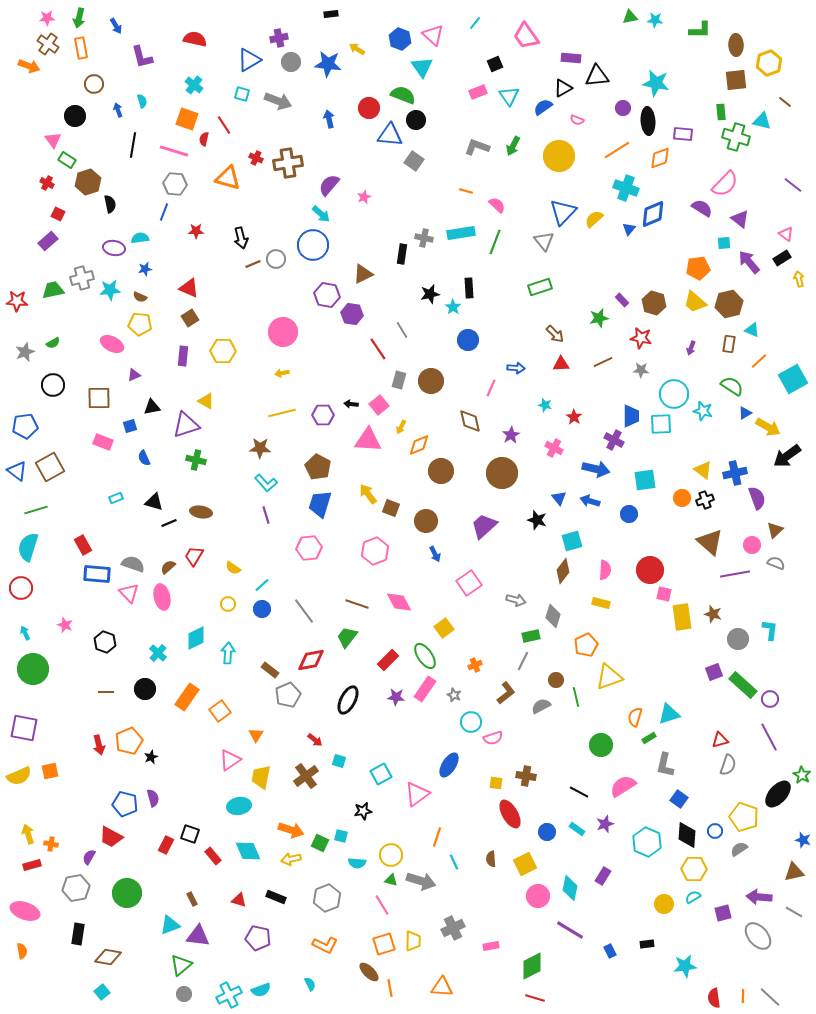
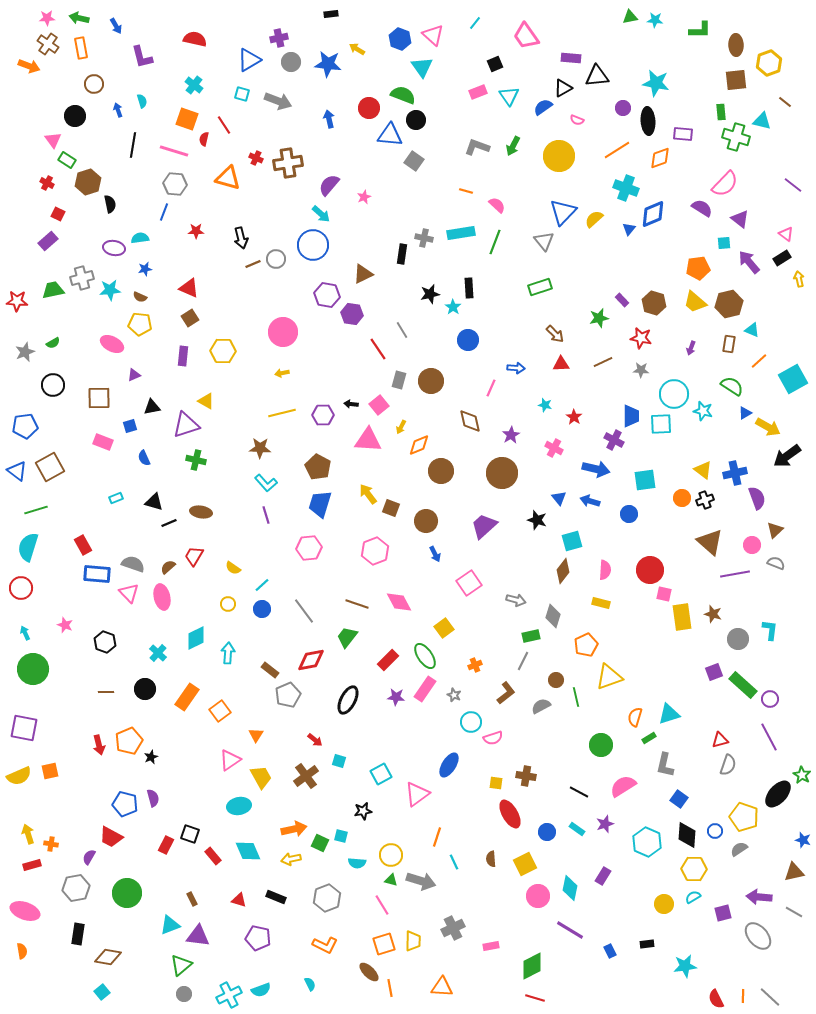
green arrow at (79, 18): rotated 90 degrees clockwise
yellow trapezoid at (261, 777): rotated 140 degrees clockwise
orange arrow at (291, 830): moved 3 px right, 1 px up; rotated 30 degrees counterclockwise
red semicircle at (714, 998): moved 2 px right, 1 px down; rotated 18 degrees counterclockwise
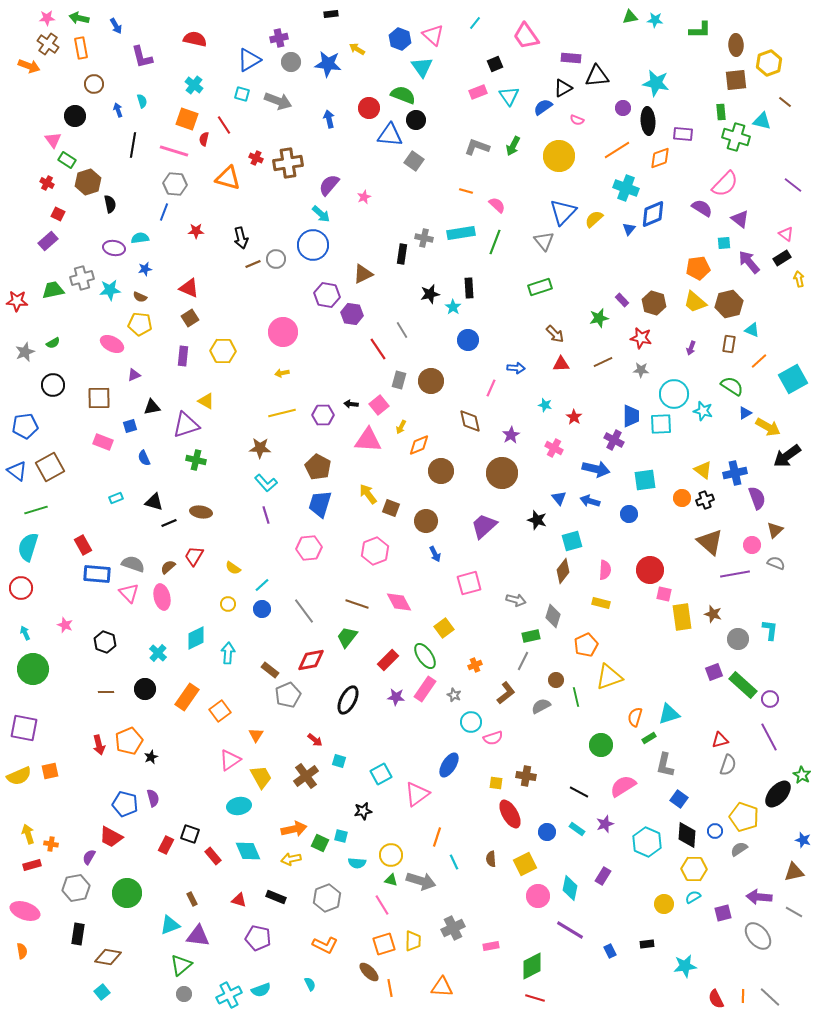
pink square at (469, 583): rotated 20 degrees clockwise
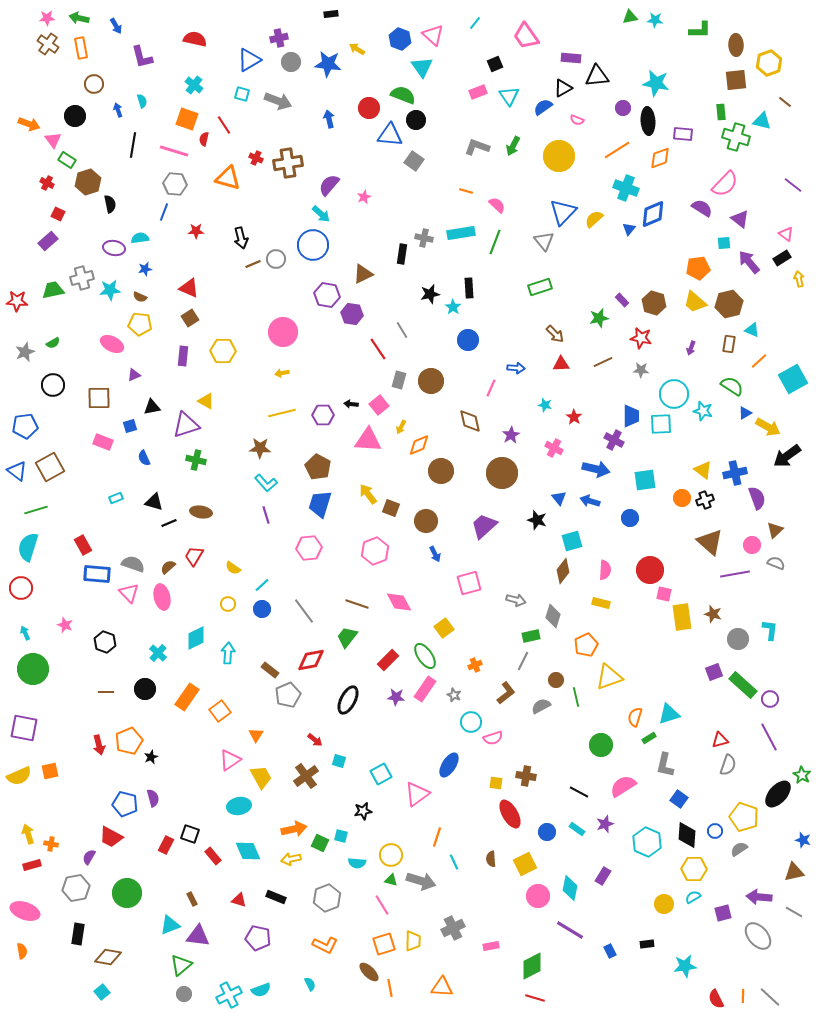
orange arrow at (29, 66): moved 58 px down
blue circle at (629, 514): moved 1 px right, 4 px down
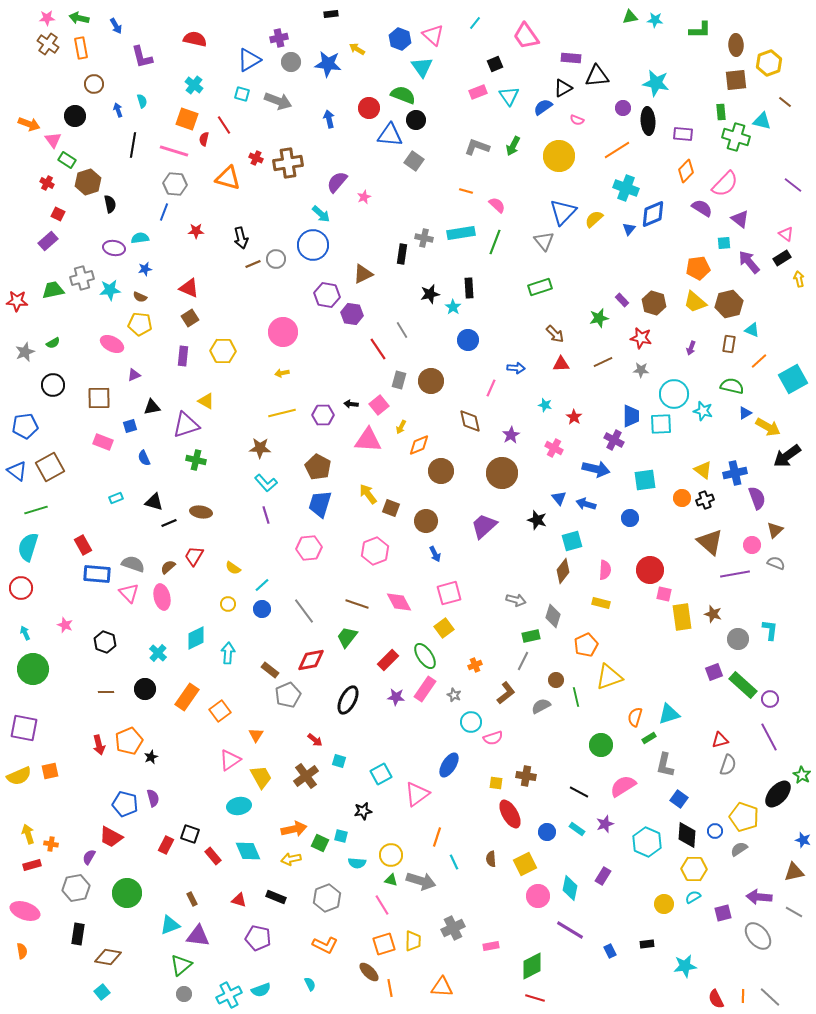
orange diamond at (660, 158): moved 26 px right, 13 px down; rotated 25 degrees counterclockwise
purple semicircle at (329, 185): moved 8 px right, 3 px up
green semicircle at (732, 386): rotated 20 degrees counterclockwise
blue arrow at (590, 501): moved 4 px left, 3 px down
pink square at (469, 583): moved 20 px left, 10 px down
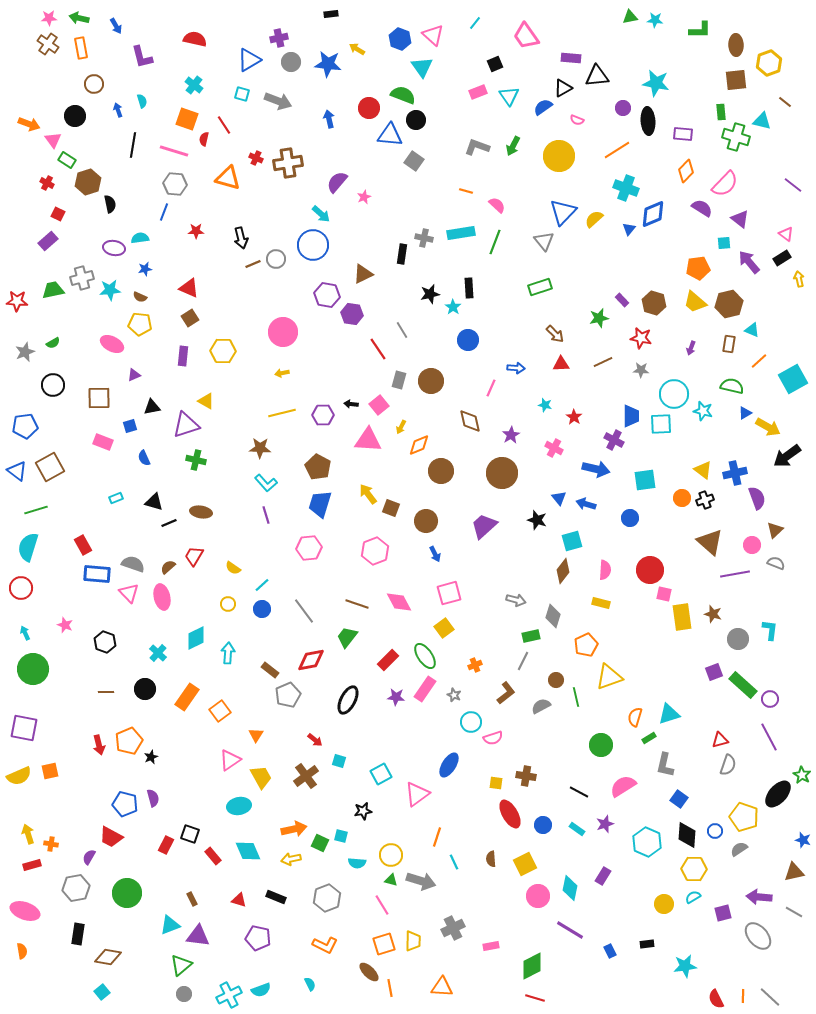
pink star at (47, 18): moved 2 px right
blue circle at (547, 832): moved 4 px left, 7 px up
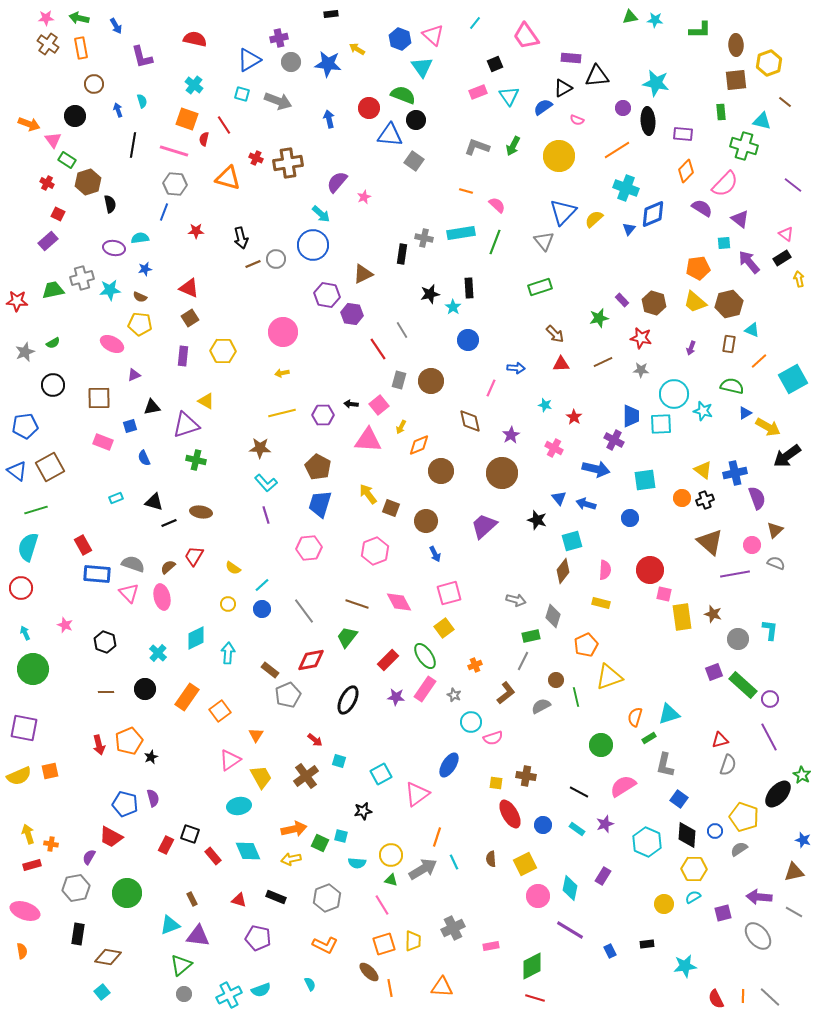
pink star at (49, 18): moved 3 px left
green cross at (736, 137): moved 8 px right, 9 px down
gray arrow at (421, 881): moved 2 px right, 12 px up; rotated 48 degrees counterclockwise
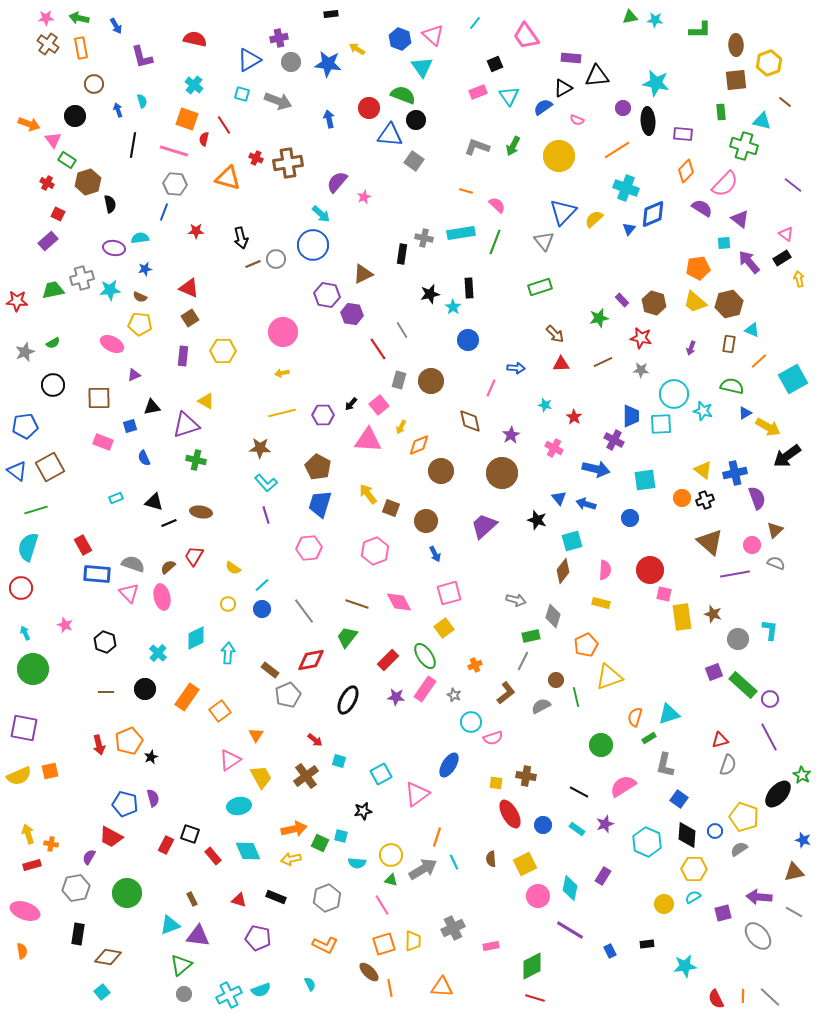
black arrow at (351, 404): rotated 56 degrees counterclockwise
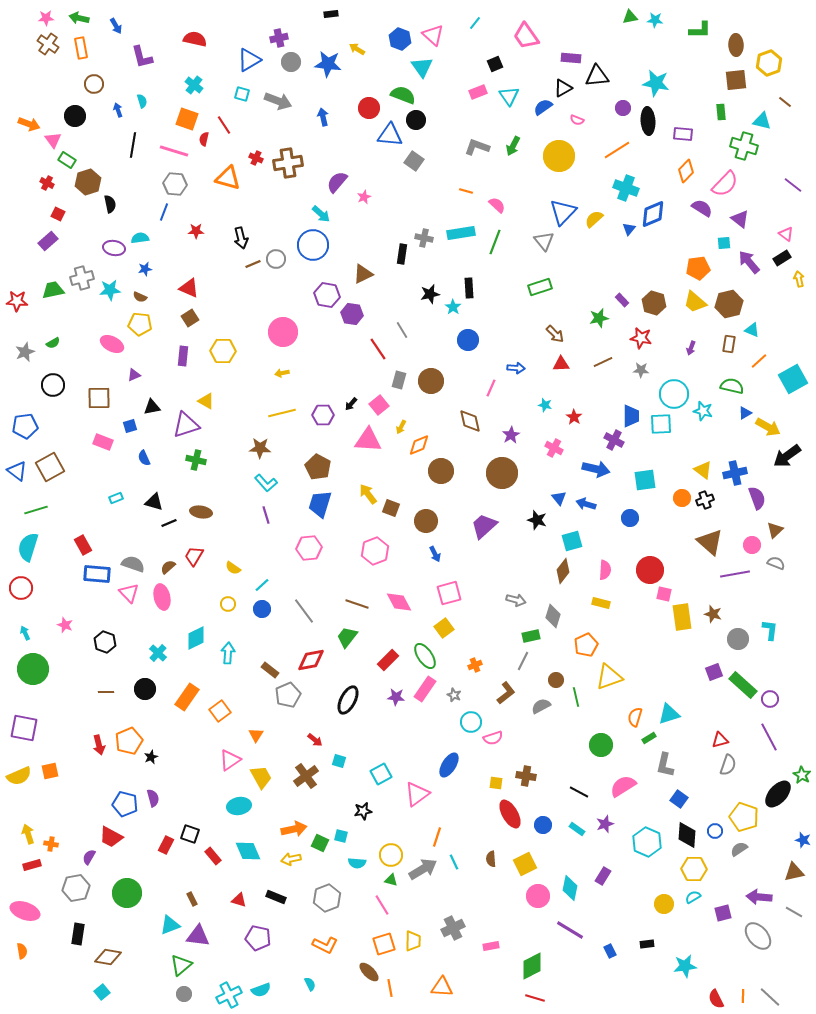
blue arrow at (329, 119): moved 6 px left, 2 px up
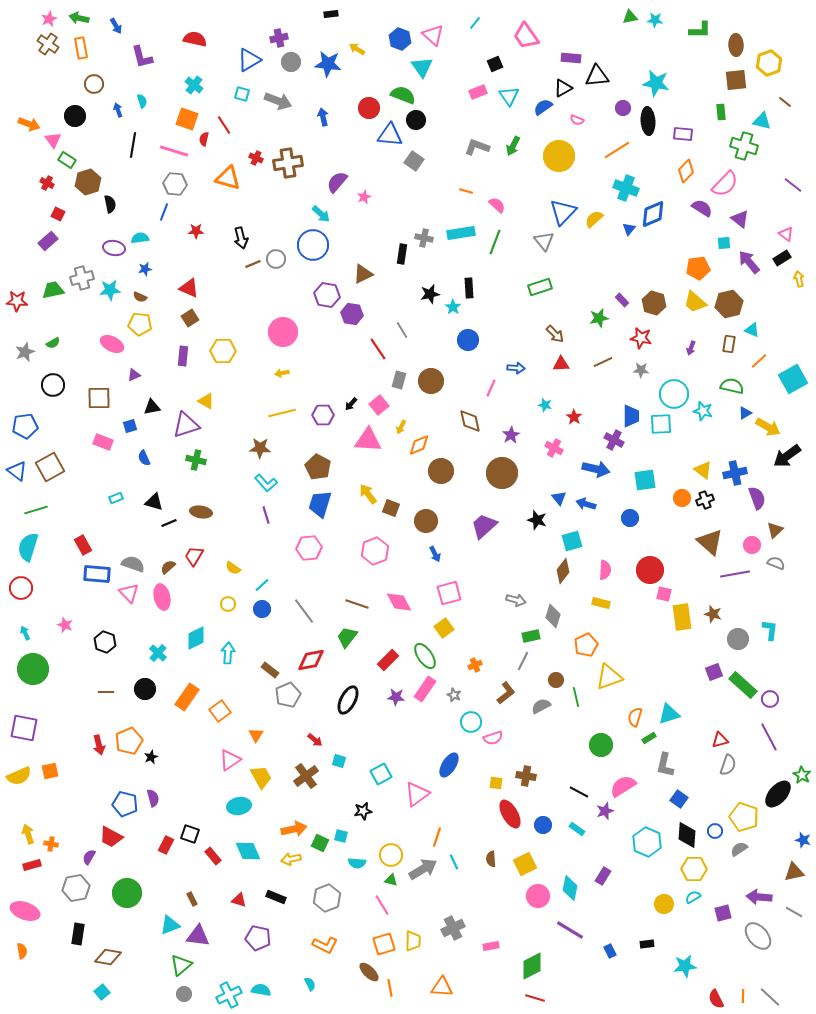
pink star at (46, 18): moved 3 px right, 1 px down; rotated 21 degrees counterclockwise
purple star at (605, 824): moved 13 px up
cyan semicircle at (261, 990): rotated 150 degrees counterclockwise
